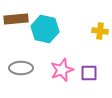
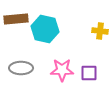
pink star: rotated 20 degrees clockwise
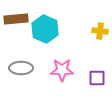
cyan hexagon: rotated 12 degrees clockwise
purple square: moved 8 px right, 5 px down
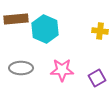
purple square: rotated 30 degrees counterclockwise
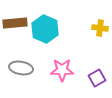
brown rectangle: moved 1 px left, 4 px down
yellow cross: moved 3 px up
gray ellipse: rotated 10 degrees clockwise
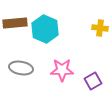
purple square: moved 4 px left, 3 px down
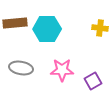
cyan hexagon: moved 2 px right; rotated 24 degrees counterclockwise
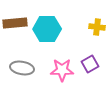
yellow cross: moved 3 px left, 1 px up
gray ellipse: moved 1 px right
purple square: moved 3 px left, 17 px up
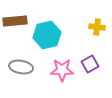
brown rectangle: moved 2 px up
cyan hexagon: moved 6 px down; rotated 12 degrees counterclockwise
gray ellipse: moved 1 px left, 1 px up
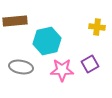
cyan hexagon: moved 6 px down
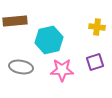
cyan hexagon: moved 2 px right, 1 px up
purple square: moved 5 px right, 2 px up; rotated 12 degrees clockwise
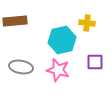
yellow cross: moved 10 px left, 4 px up
cyan hexagon: moved 13 px right
purple square: rotated 18 degrees clockwise
pink star: moved 4 px left; rotated 15 degrees clockwise
